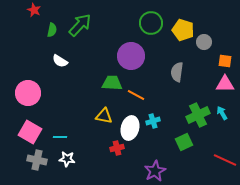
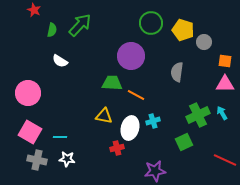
purple star: rotated 20 degrees clockwise
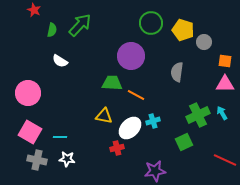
white ellipse: rotated 30 degrees clockwise
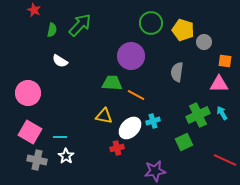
pink triangle: moved 6 px left
white star: moved 1 px left, 3 px up; rotated 28 degrees clockwise
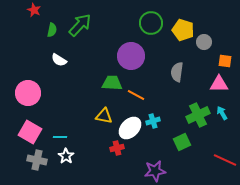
white semicircle: moved 1 px left, 1 px up
green square: moved 2 px left
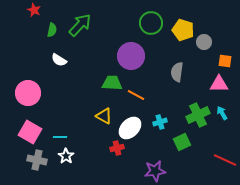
yellow triangle: rotated 18 degrees clockwise
cyan cross: moved 7 px right, 1 px down
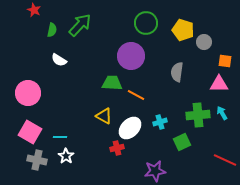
green circle: moved 5 px left
green cross: rotated 20 degrees clockwise
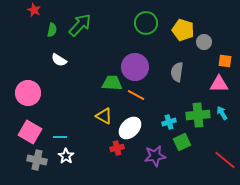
purple circle: moved 4 px right, 11 px down
cyan cross: moved 9 px right
red line: rotated 15 degrees clockwise
purple star: moved 15 px up
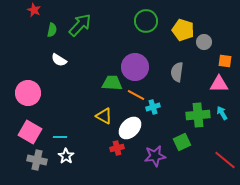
green circle: moved 2 px up
cyan cross: moved 16 px left, 15 px up
